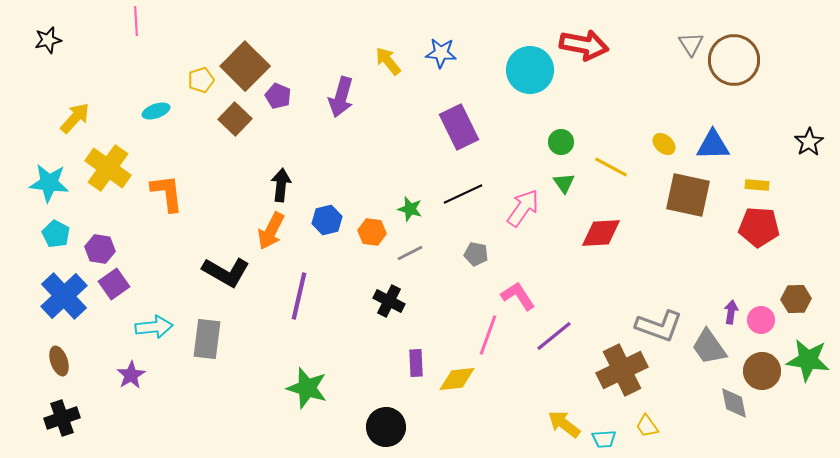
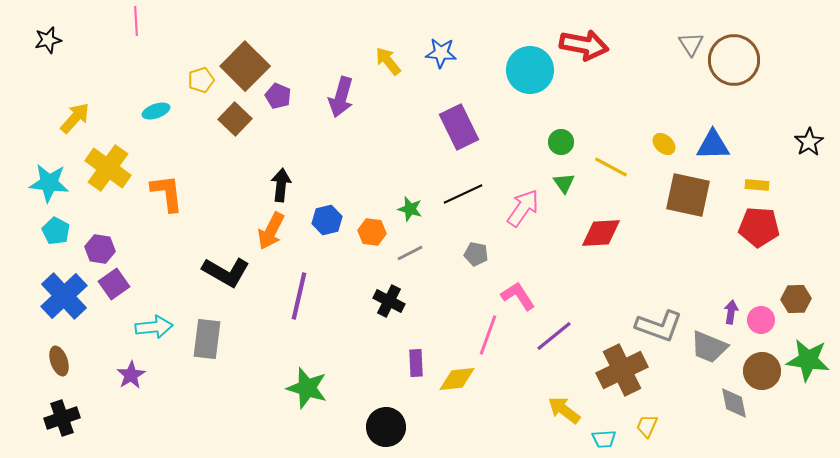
cyan pentagon at (56, 234): moved 3 px up
gray trapezoid at (709, 347): rotated 33 degrees counterclockwise
yellow arrow at (564, 424): moved 14 px up
yellow trapezoid at (647, 426): rotated 60 degrees clockwise
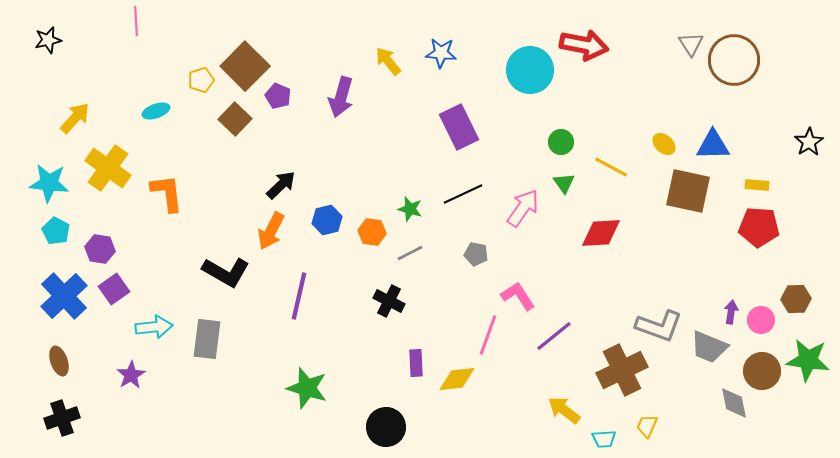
black arrow at (281, 185): rotated 40 degrees clockwise
brown square at (688, 195): moved 4 px up
purple square at (114, 284): moved 5 px down
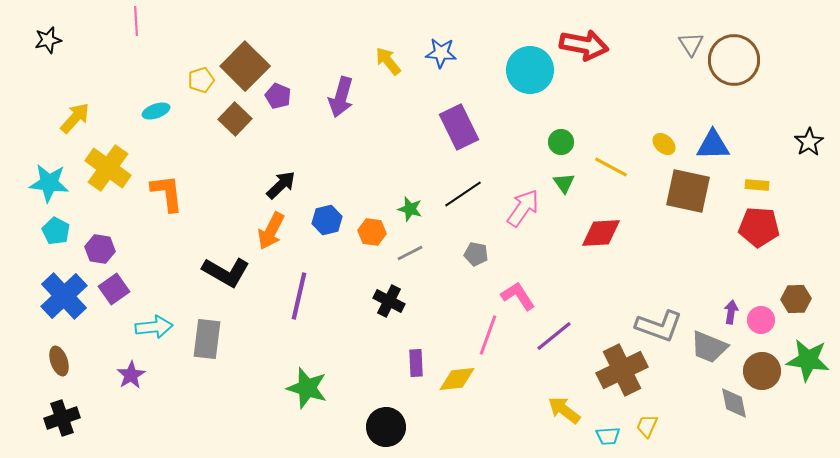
black line at (463, 194): rotated 9 degrees counterclockwise
cyan trapezoid at (604, 439): moved 4 px right, 3 px up
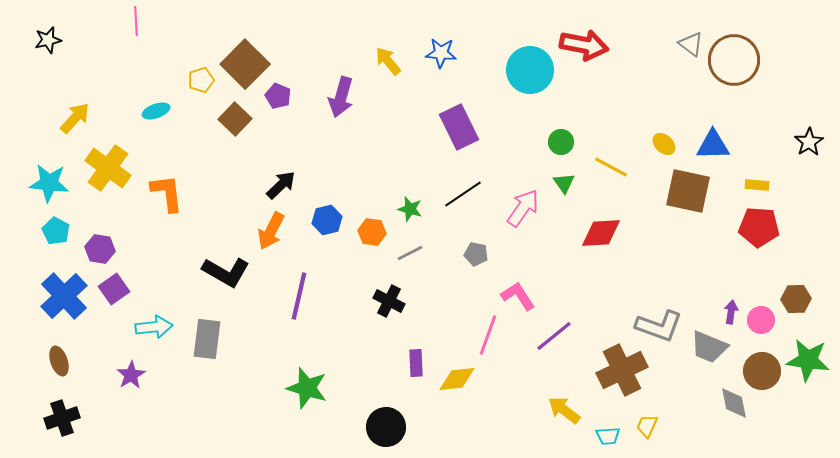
gray triangle at (691, 44): rotated 20 degrees counterclockwise
brown square at (245, 66): moved 2 px up
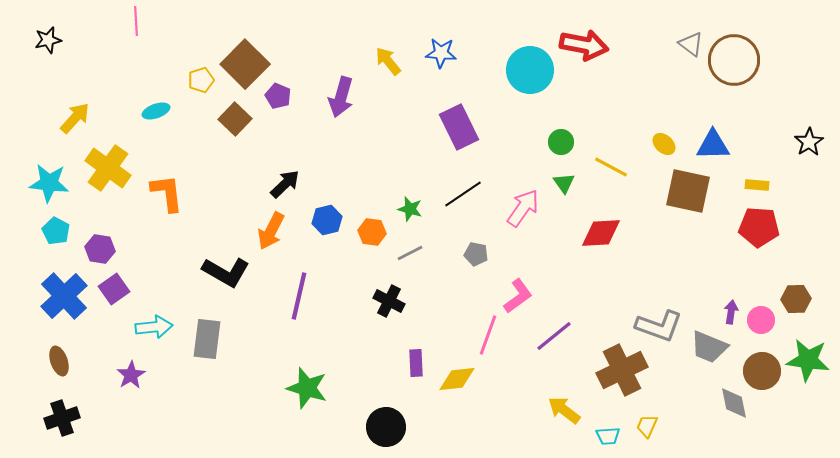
black arrow at (281, 185): moved 4 px right, 1 px up
pink L-shape at (518, 296): rotated 87 degrees clockwise
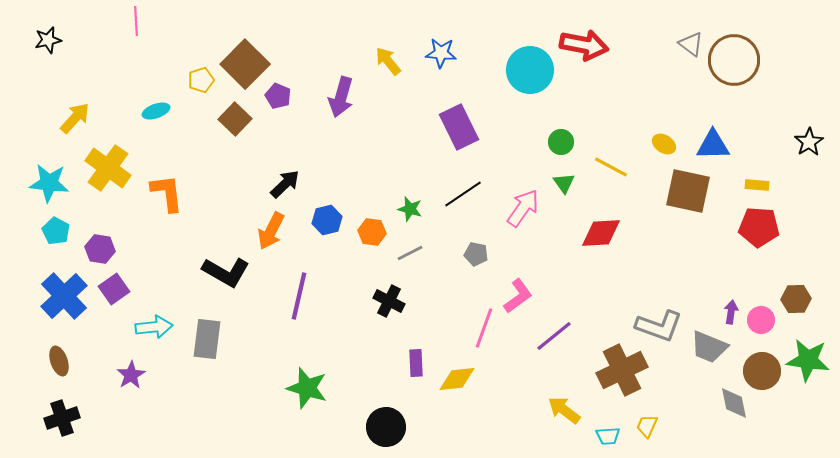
yellow ellipse at (664, 144): rotated 10 degrees counterclockwise
pink line at (488, 335): moved 4 px left, 7 px up
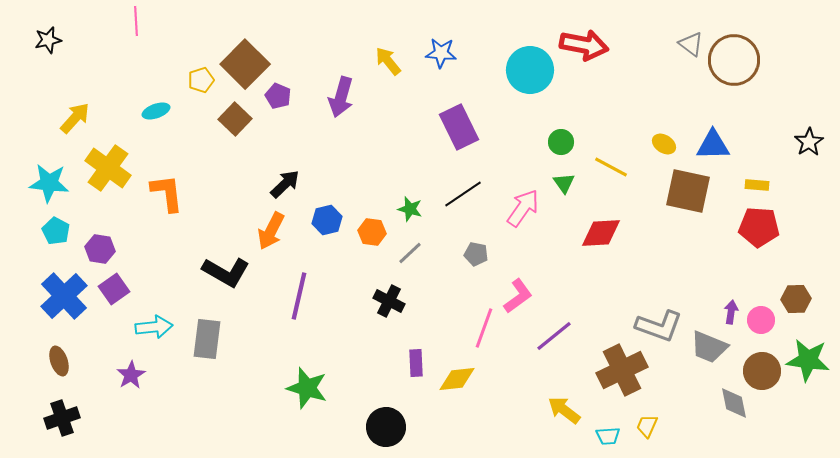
gray line at (410, 253): rotated 16 degrees counterclockwise
